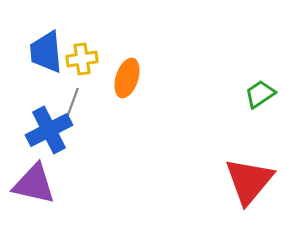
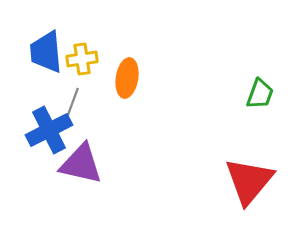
orange ellipse: rotated 9 degrees counterclockwise
green trapezoid: rotated 144 degrees clockwise
purple triangle: moved 47 px right, 20 px up
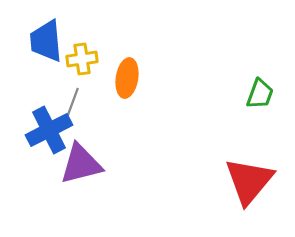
blue trapezoid: moved 11 px up
purple triangle: rotated 27 degrees counterclockwise
